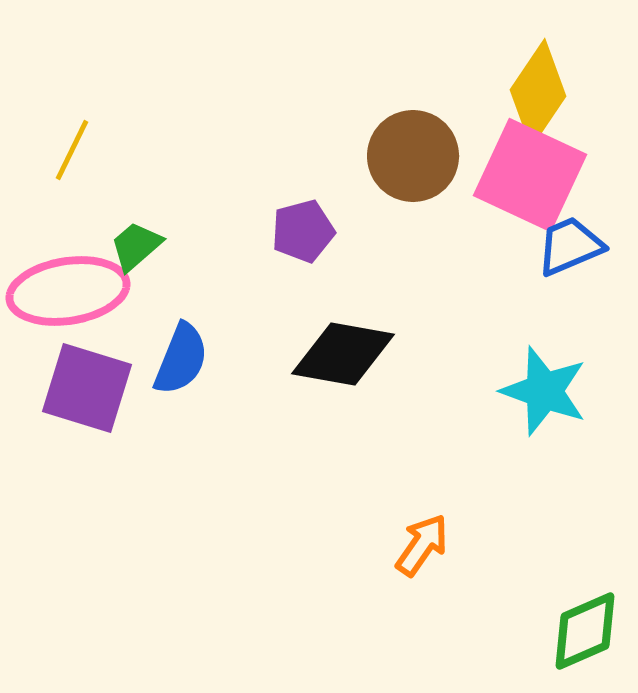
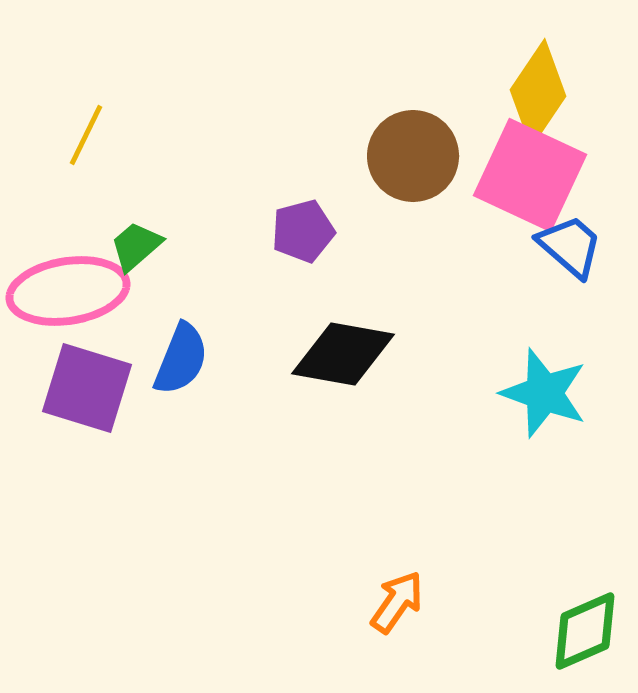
yellow line: moved 14 px right, 15 px up
blue trapezoid: rotated 64 degrees clockwise
cyan star: moved 2 px down
orange arrow: moved 25 px left, 57 px down
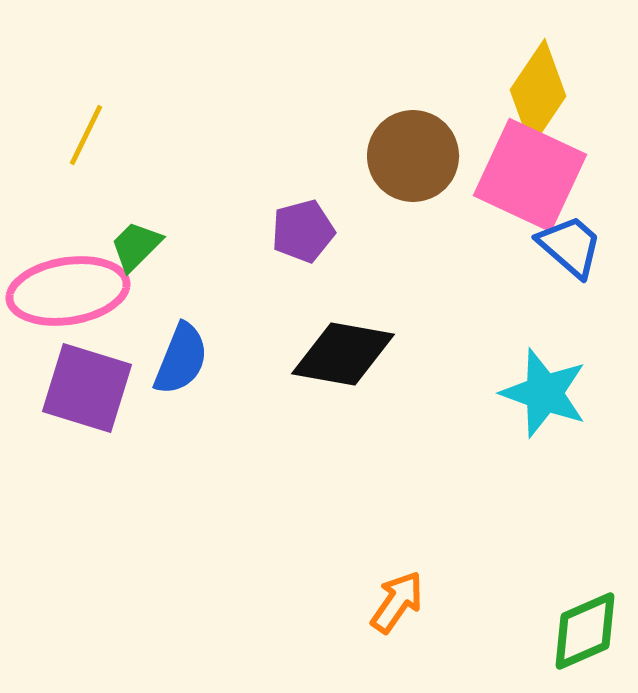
green trapezoid: rotated 4 degrees counterclockwise
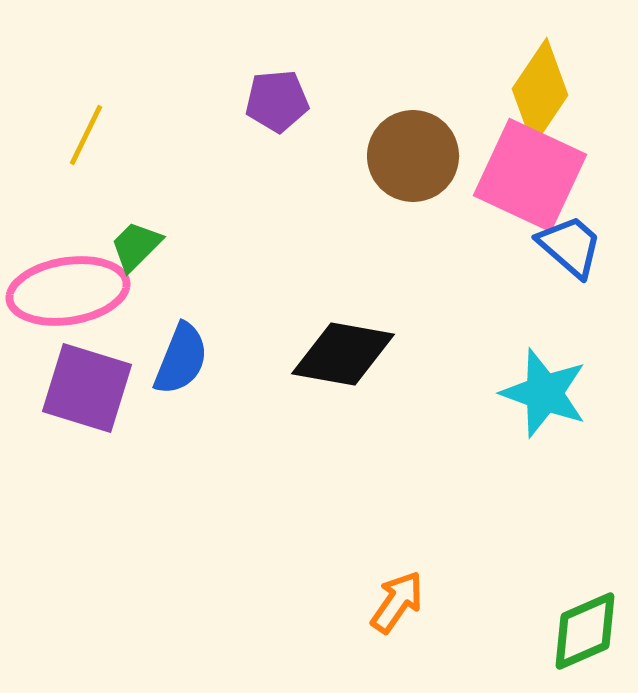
yellow diamond: moved 2 px right, 1 px up
purple pentagon: moved 26 px left, 130 px up; rotated 10 degrees clockwise
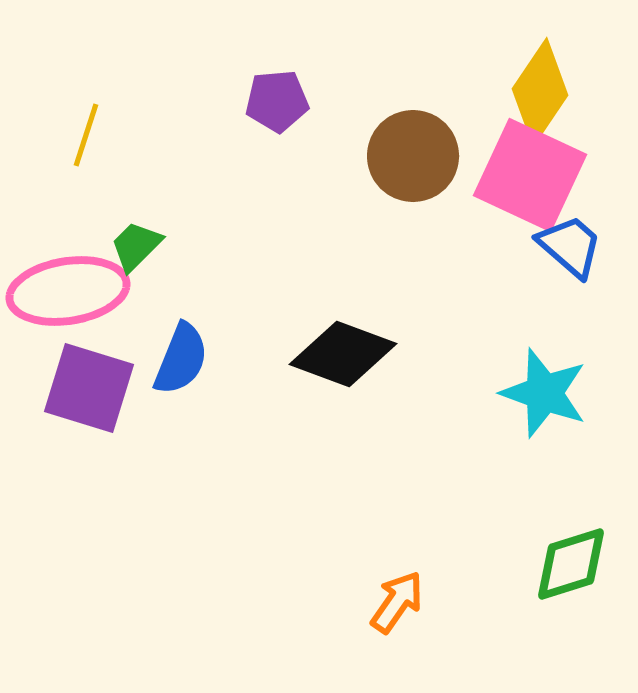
yellow line: rotated 8 degrees counterclockwise
black diamond: rotated 10 degrees clockwise
purple square: moved 2 px right
green diamond: moved 14 px left, 67 px up; rotated 6 degrees clockwise
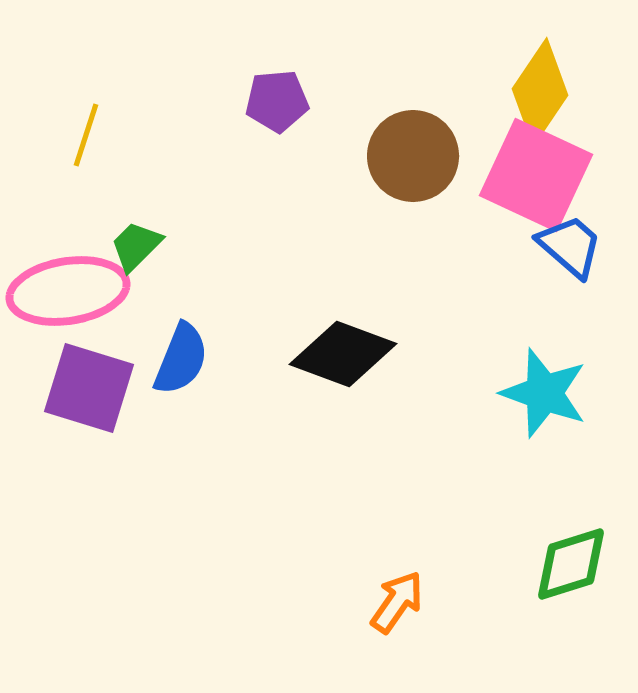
pink square: moved 6 px right
